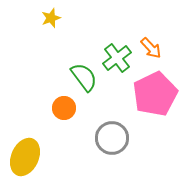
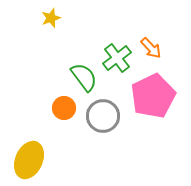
pink pentagon: moved 2 px left, 2 px down
gray circle: moved 9 px left, 22 px up
yellow ellipse: moved 4 px right, 3 px down
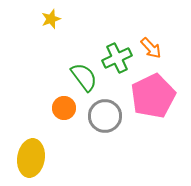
yellow star: moved 1 px down
green cross: rotated 12 degrees clockwise
gray circle: moved 2 px right
yellow ellipse: moved 2 px right, 2 px up; rotated 15 degrees counterclockwise
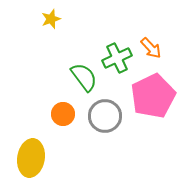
orange circle: moved 1 px left, 6 px down
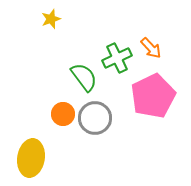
gray circle: moved 10 px left, 2 px down
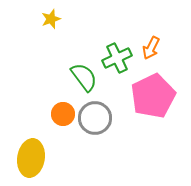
orange arrow: rotated 70 degrees clockwise
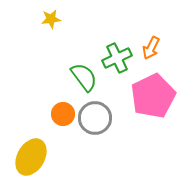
yellow star: rotated 12 degrees clockwise
yellow ellipse: moved 1 px up; rotated 21 degrees clockwise
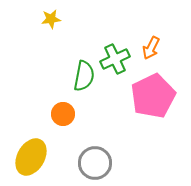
green cross: moved 2 px left, 1 px down
green semicircle: moved 1 px up; rotated 48 degrees clockwise
gray circle: moved 45 px down
